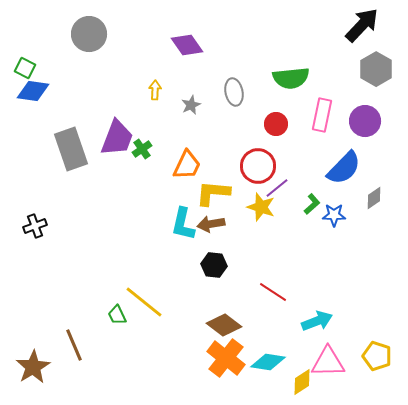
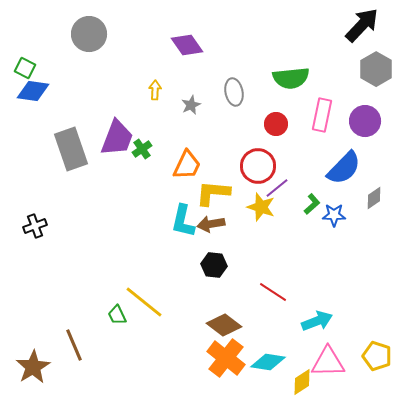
cyan L-shape at (183, 224): moved 3 px up
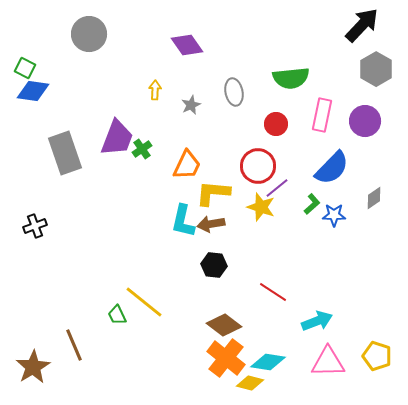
gray rectangle at (71, 149): moved 6 px left, 4 px down
blue semicircle at (344, 168): moved 12 px left
yellow diamond at (302, 382): moved 52 px left, 1 px down; rotated 48 degrees clockwise
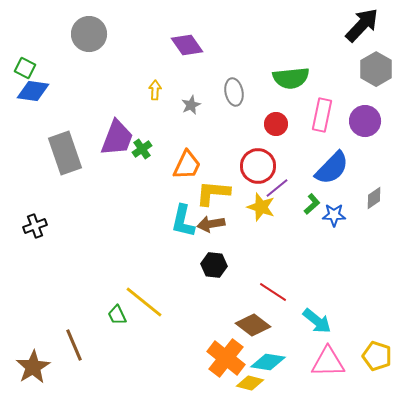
cyan arrow at (317, 321): rotated 60 degrees clockwise
brown diamond at (224, 325): moved 29 px right
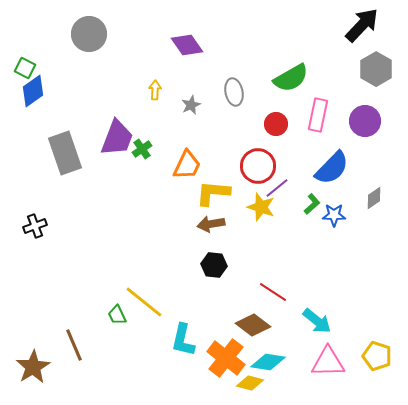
green semicircle at (291, 78): rotated 24 degrees counterclockwise
blue diamond at (33, 91): rotated 44 degrees counterclockwise
pink rectangle at (322, 115): moved 4 px left
cyan L-shape at (183, 221): moved 119 px down
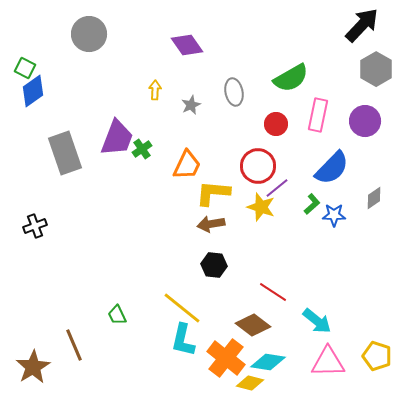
yellow line at (144, 302): moved 38 px right, 6 px down
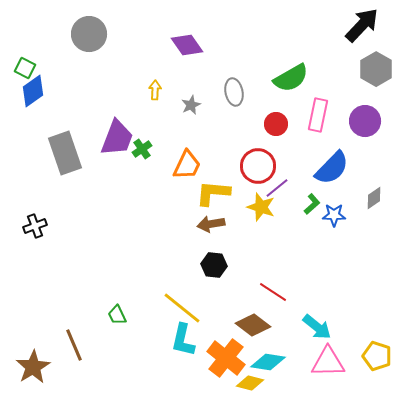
cyan arrow at (317, 321): moved 6 px down
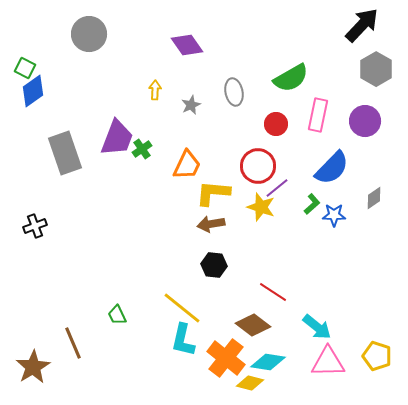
brown line at (74, 345): moved 1 px left, 2 px up
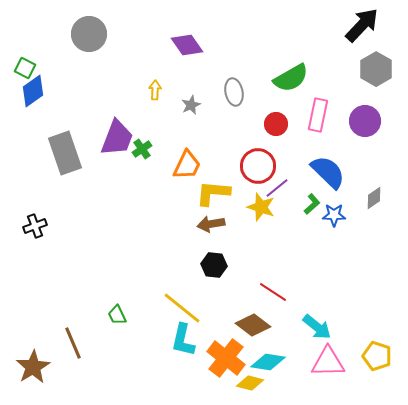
blue semicircle at (332, 168): moved 4 px left, 4 px down; rotated 90 degrees counterclockwise
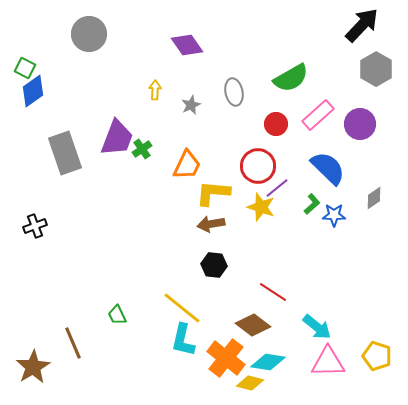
pink rectangle at (318, 115): rotated 36 degrees clockwise
purple circle at (365, 121): moved 5 px left, 3 px down
blue semicircle at (328, 172): moved 4 px up
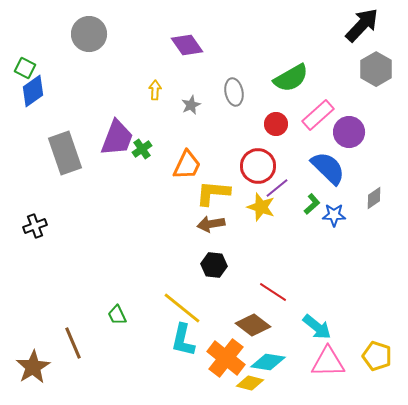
purple circle at (360, 124): moved 11 px left, 8 px down
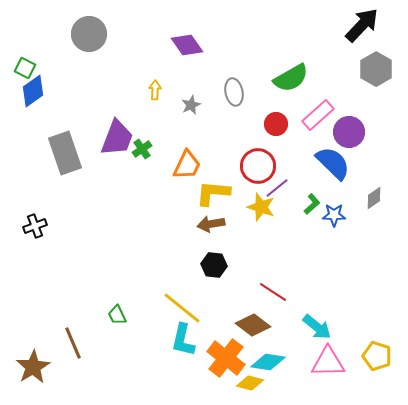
blue semicircle at (328, 168): moved 5 px right, 5 px up
